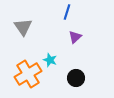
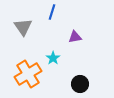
blue line: moved 15 px left
purple triangle: rotated 32 degrees clockwise
cyan star: moved 3 px right, 2 px up; rotated 16 degrees clockwise
black circle: moved 4 px right, 6 px down
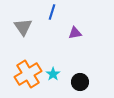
purple triangle: moved 4 px up
cyan star: moved 16 px down
black circle: moved 2 px up
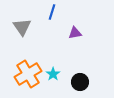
gray triangle: moved 1 px left
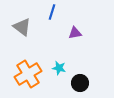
gray triangle: rotated 18 degrees counterclockwise
cyan star: moved 6 px right, 6 px up; rotated 24 degrees counterclockwise
black circle: moved 1 px down
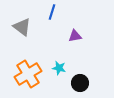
purple triangle: moved 3 px down
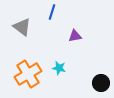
black circle: moved 21 px right
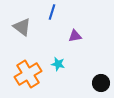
cyan star: moved 1 px left, 4 px up
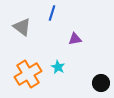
blue line: moved 1 px down
purple triangle: moved 3 px down
cyan star: moved 3 px down; rotated 16 degrees clockwise
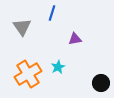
gray triangle: rotated 18 degrees clockwise
cyan star: rotated 16 degrees clockwise
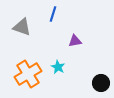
blue line: moved 1 px right, 1 px down
gray triangle: rotated 36 degrees counterclockwise
purple triangle: moved 2 px down
cyan star: rotated 16 degrees counterclockwise
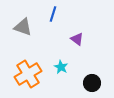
gray triangle: moved 1 px right
purple triangle: moved 2 px right, 2 px up; rotated 48 degrees clockwise
cyan star: moved 3 px right
black circle: moved 9 px left
